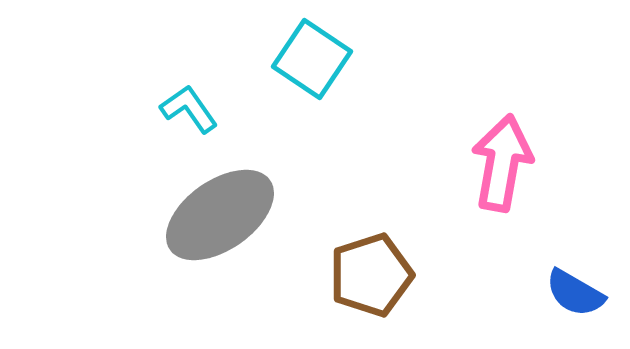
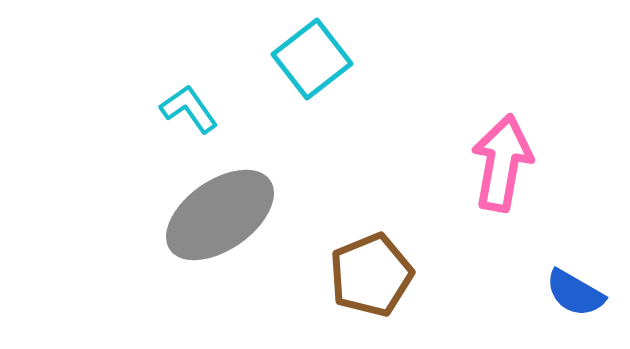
cyan square: rotated 18 degrees clockwise
brown pentagon: rotated 4 degrees counterclockwise
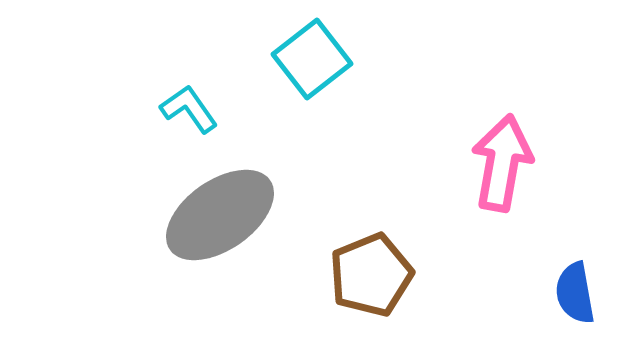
blue semicircle: rotated 50 degrees clockwise
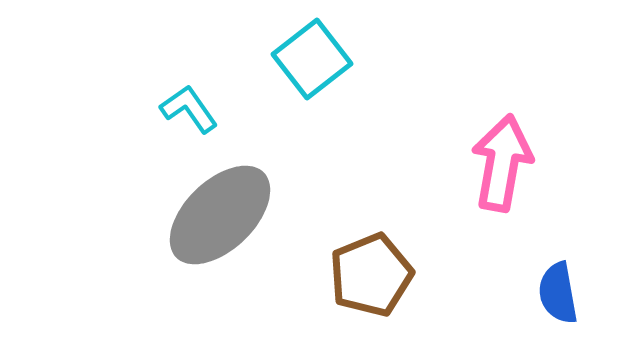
gray ellipse: rotated 9 degrees counterclockwise
blue semicircle: moved 17 px left
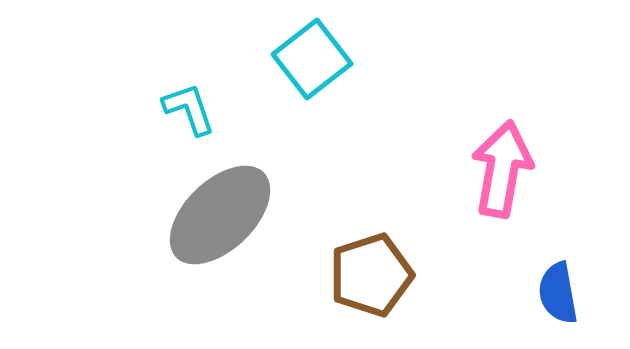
cyan L-shape: rotated 16 degrees clockwise
pink arrow: moved 6 px down
brown pentagon: rotated 4 degrees clockwise
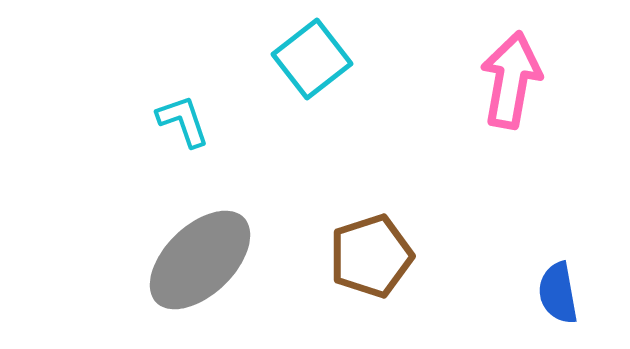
cyan L-shape: moved 6 px left, 12 px down
pink arrow: moved 9 px right, 89 px up
gray ellipse: moved 20 px left, 45 px down
brown pentagon: moved 19 px up
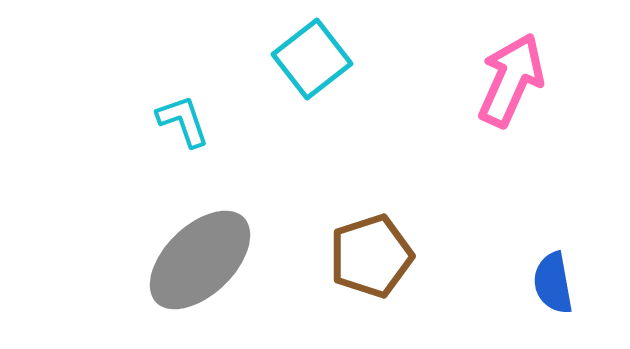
pink arrow: rotated 14 degrees clockwise
blue semicircle: moved 5 px left, 10 px up
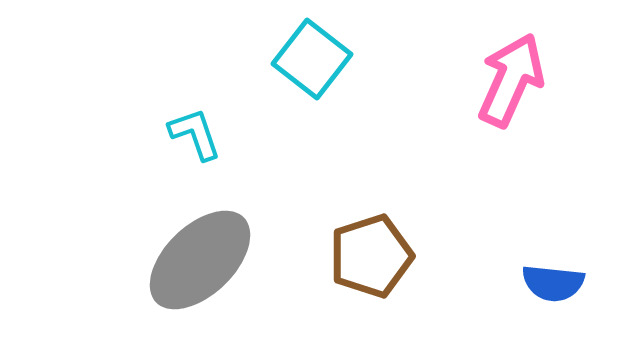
cyan square: rotated 14 degrees counterclockwise
cyan L-shape: moved 12 px right, 13 px down
blue semicircle: rotated 74 degrees counterclockwise
